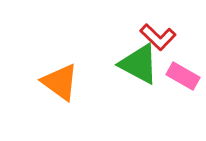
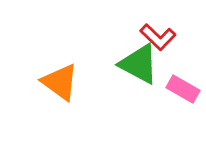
pink rectangle: moved 13 px down
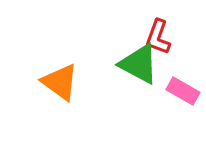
red L-shape: rotated 66 degrees clockwise
pink rectangle: moved 2 px down
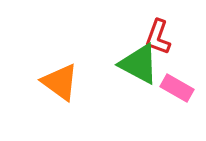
pink rectangle: moved 6 px left, 3 px up
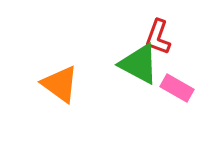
orange triangle: moved 2 px down
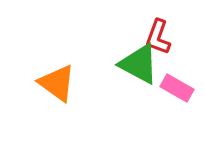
orange triangle: moved 3 px left, 1 px up
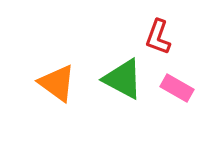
green triangle: moved 16 px left, 15 px down
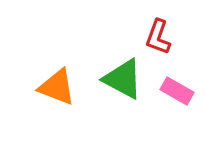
orange triangle: moved 4 px down; rotated 15 degrees counterclockwise
pink rectangle: moved 3 px down
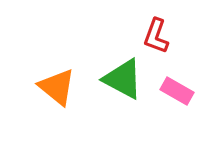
red L-shape: moved 2 px left, 1 px up
orange triangle: rotated 18 degrees clockwise
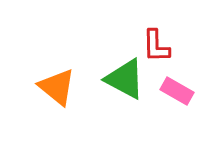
red L-shape: moved 10 px down; rotated 21 degrees counterclockwise
green triangle: moved 2 px right
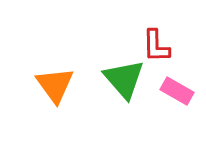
green triangle: moved 1 px left; rotated 21 degrees clockwise
orange triangle: moved 2 px left, 2 px up; rotated 15 degrees clockwise
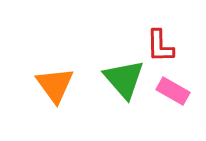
red L-shape: moved 4 px right
pink rectangle: moved 4 px left
